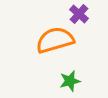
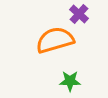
green star: rotated 15 degrees clockwise
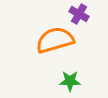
purple cross: rotated 12 degrees counterclockwise
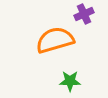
purple cross: moved 5 px right; rotated 36 degrees clockwise
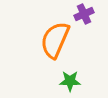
orange semicircle: rotated 51 degrees counterclockwise
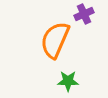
green star: moved 2 px left
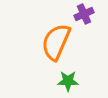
orange semicircle: moved 1 px right, 2 px down
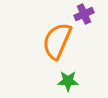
orange semicircle: moved 1 px right, 1 px up
